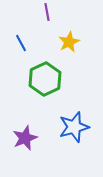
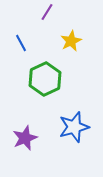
purple line: rotated 42 degrees clockwise
yellow star: moved 2 px right, 1 px up
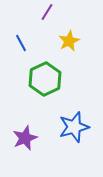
yellow star: moved 2 px left
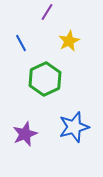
purple star: moved 4 px up
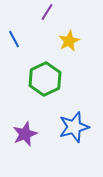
blue line: moved 7 px left, 4 px up
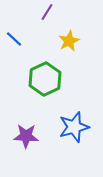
blue line: rotated 18 degrees counterclockwise
purple star: moved 1 px right, 2 px down; rotated 25 degrees clockwise
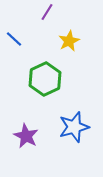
purple star: rotated 25 degrees clockwise
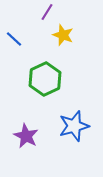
yellow star: moved 6 px left, 6 px up; rotated 25 degrees counterclockwise
blue star: moved 1 px up
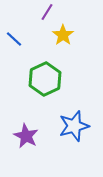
yellow star: rotated 15 degrees clockwise
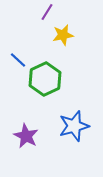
yellow star: rotated 25 degrees clockwise
blue line: moved 4 px right, 21 px down
